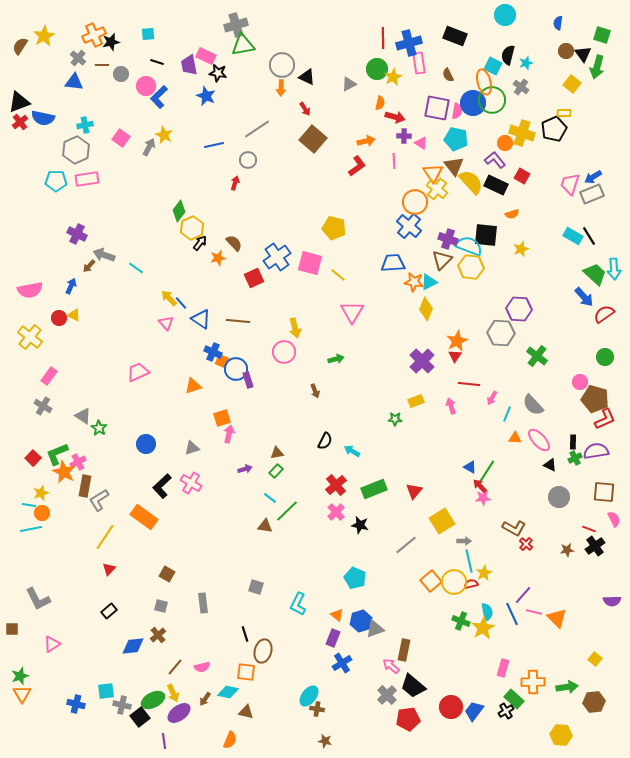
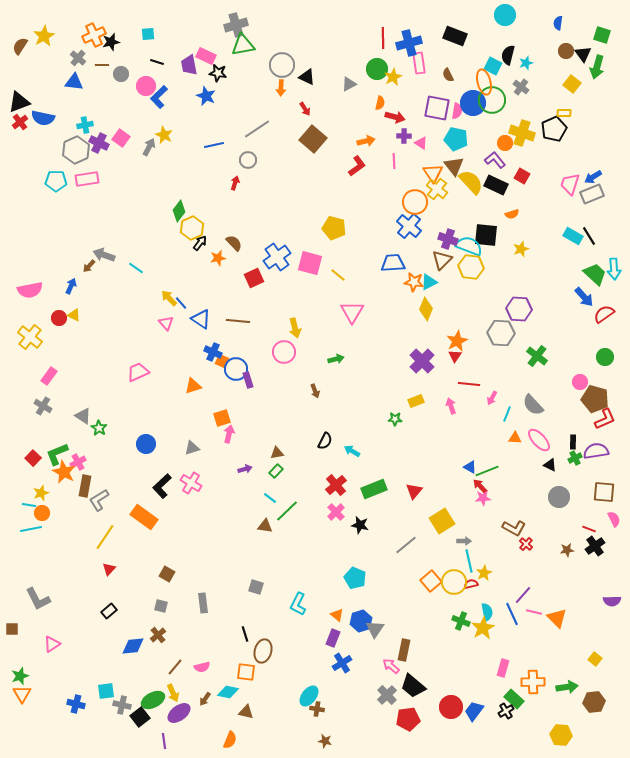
purple cross at (77, 234): moved 22 px right, 91 px up
green line at (487, 471): rotated 35 degrees clockwise
gray triangle at (375, 629): rotated 36 degrees counterclockwise
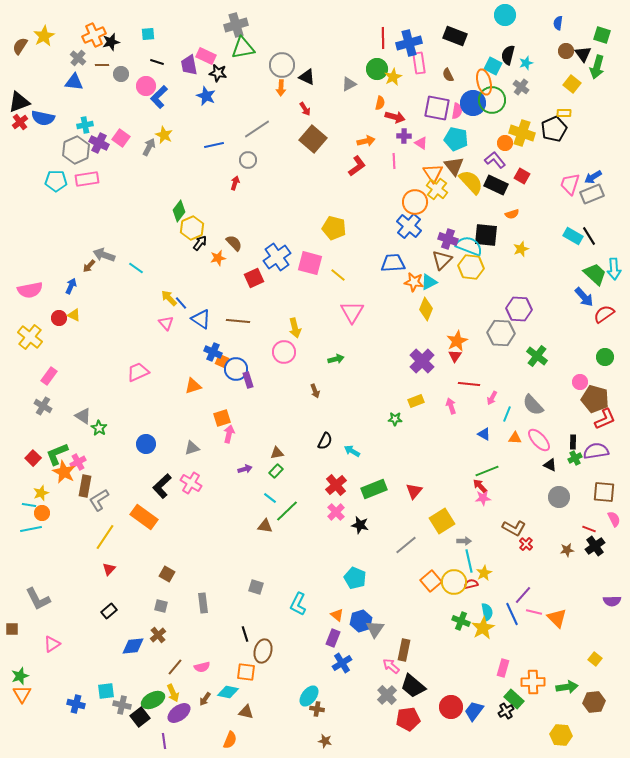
green triangle at (243, 45): moved 3 px down
blue triangle at (470, 467): moved 14 px right, 33 px up
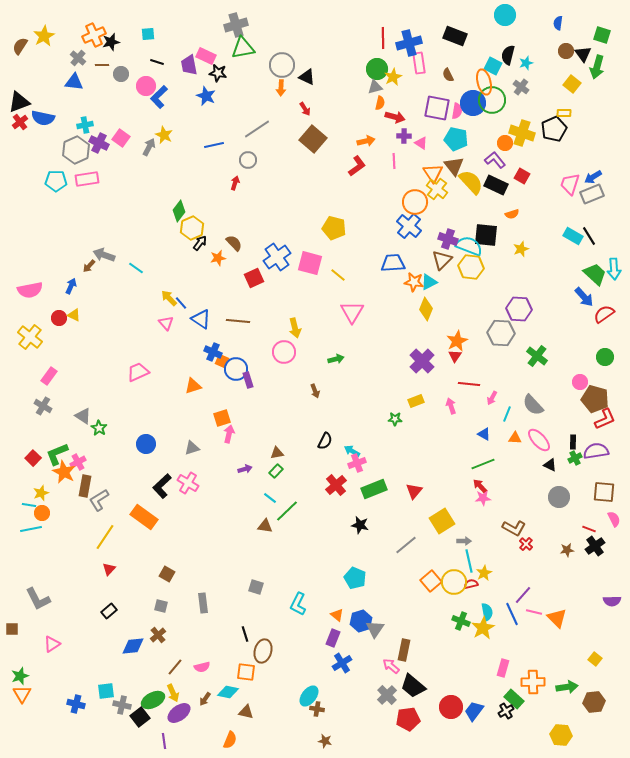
gray triangle at (349, 84): moved 26 px right, 3 px down; rotated 14 degrees clockwise
green line at (487, 471): moved 4 px left, 7 px up
pink cross at (191, 483): moved 3 px left
pink cross at (336, 512): moved 21 px right, 49 px up; rotated 24 degrees clockwise
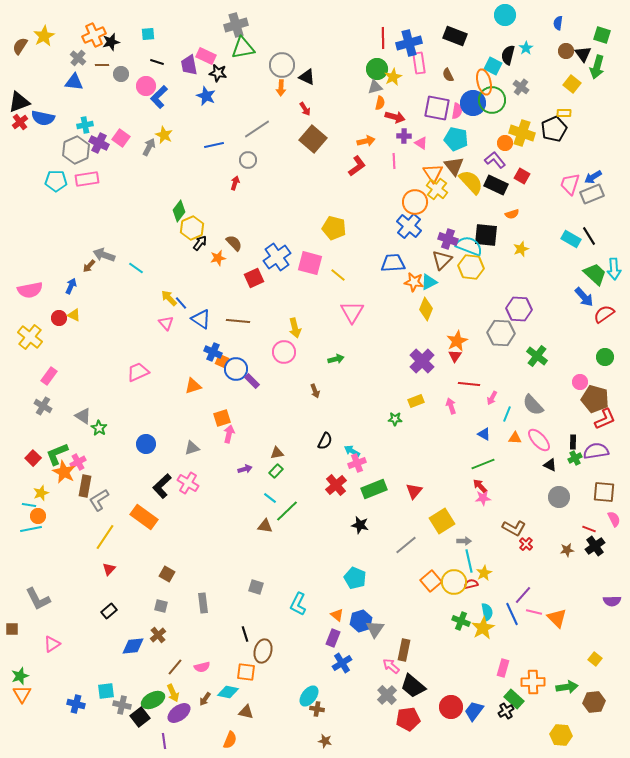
cyan star at (526, 63): moved 15 px up; rotated 16 degrees counterclockwise
cyan rectangle at (573, 236): moved 2 px left, 3 px down
purple rectangle at (248, 380): moved 4 px right, 1 px down; rotated 28 degrees counterclockwise
orange circle at (42, 513): moved 4 px left, 3 px down
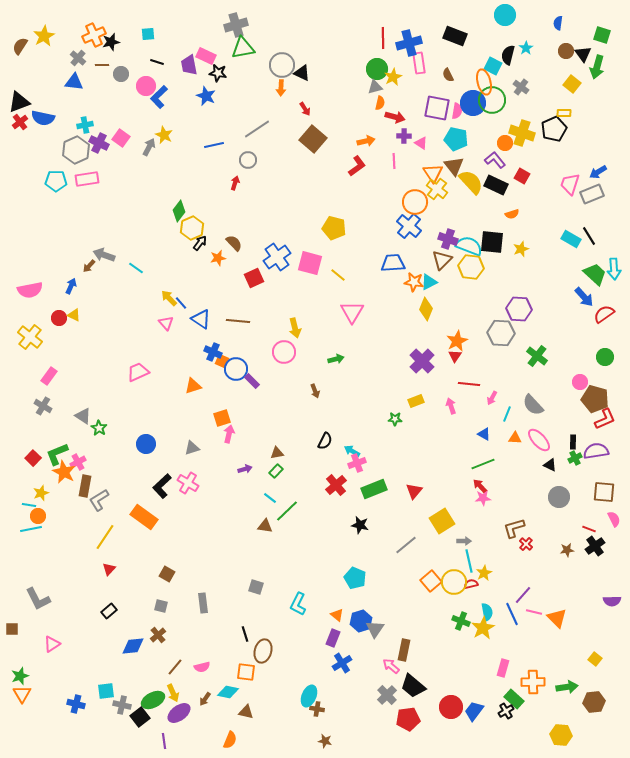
black triangle at (307, 77): moved 5 px left, 4 px up
blue arrow at (593, 177): moved 5 px right, 5 px up
black square at (486, 235): moved 6 px right, 7 px down
brown L-shape at (514, 528): rotated 135 degrees clockwise
cyan ellipse at (309, 696): rotated 15 degrees counterclockwise
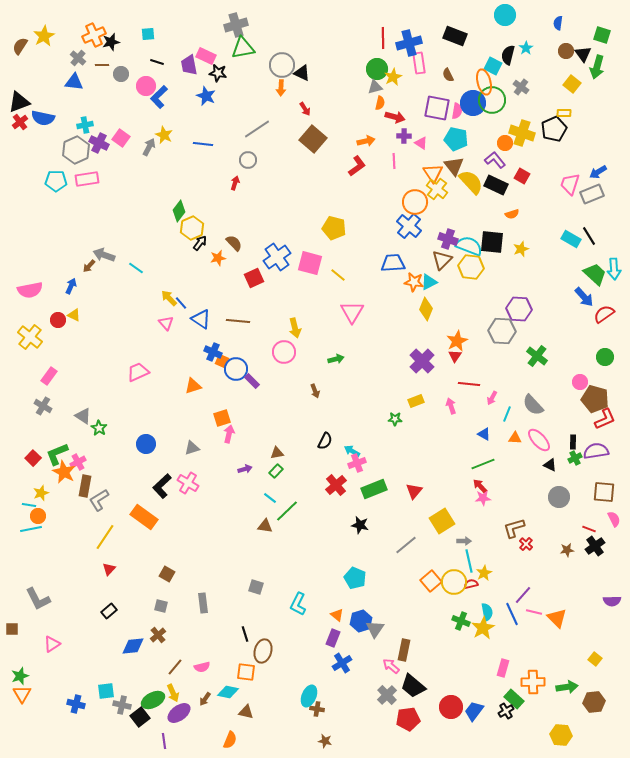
blue line at (214, 145): moved 11 px left, 1 px up; rotated 18 degrees clockwise
red circle at (59, 318): moved 1 px left, 2 px down
gray hexagon at (501, 333): moved 1 px right, 2 px up
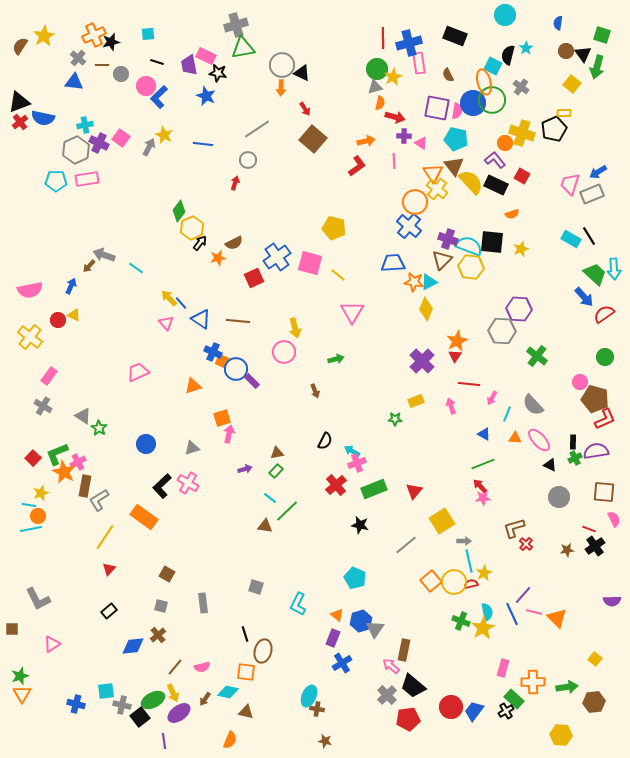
brown semicircle at (234, 243): rotated 108 degrees clockwise
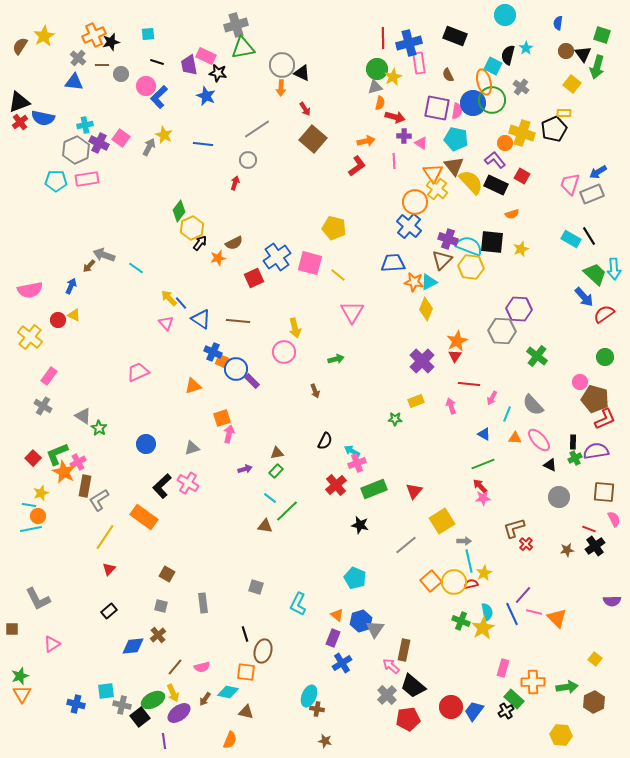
brown hexagon at (594, 702): rotated 20 degrees counterclockwise
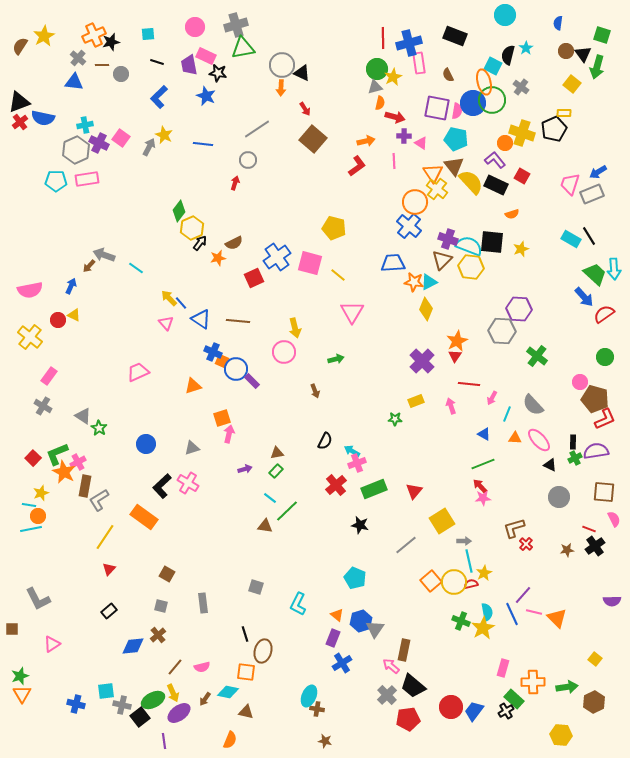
pink circle at (146, 86): moved 49 px right, 59 px up
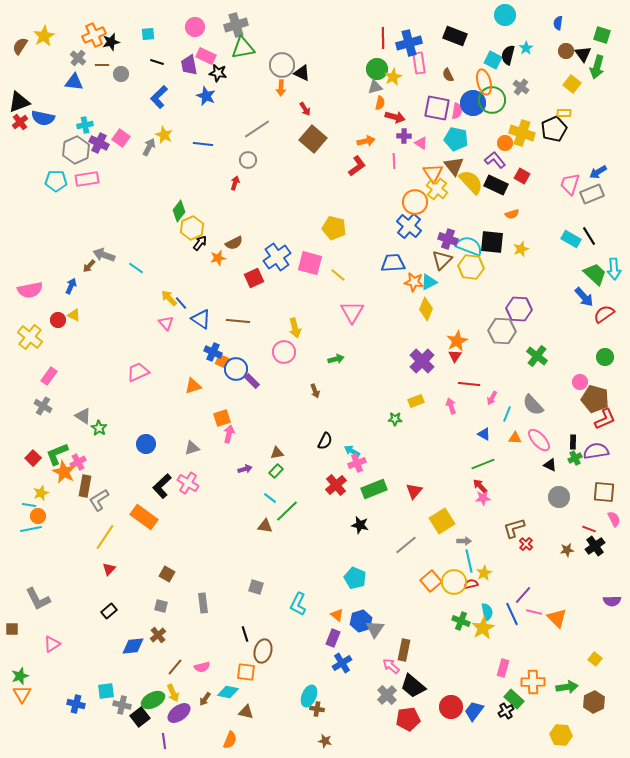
cyan square at (493, 66): moved 6 px up
